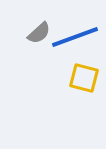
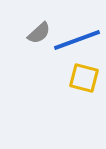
blue line: moved 2 px right, 3 px down
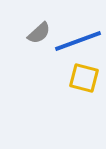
blue line: moved 1 px right, 1 px down
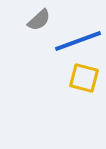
gray semicircle: moved 13 px up
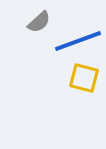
gray semicircle: moved 2 px down
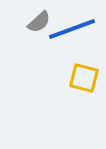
blue line: moved 6 px left, 12 px up
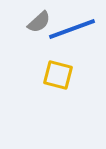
yellow square: moved 26 px left, 3 px up
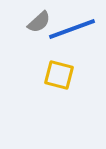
yellow square: moved 1 px right
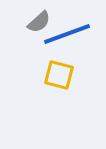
blue line: moved 5 px left, 5 px down
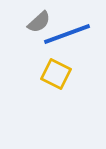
yellow square: moved 3 px left, 1 px up; rotated 12 degrees clockwise
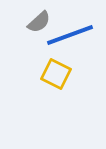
blue line: moved 3 px right, 1 px down
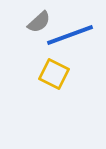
yellow square: moved 2 px left
